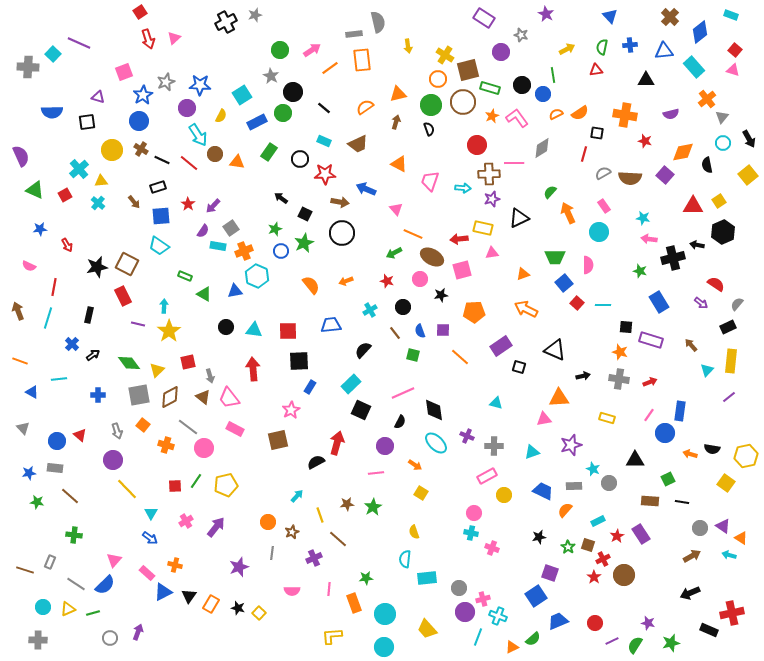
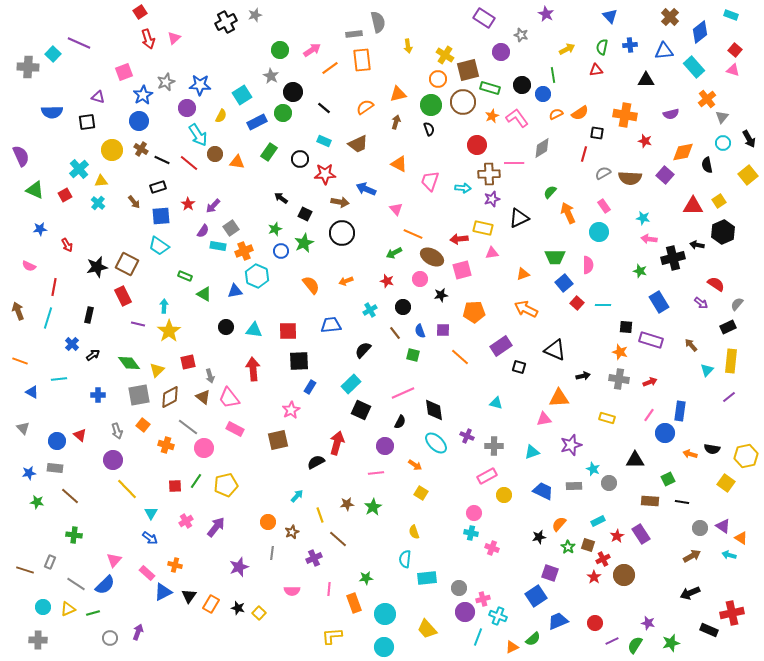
orange semicircle at (565, 510): moved 6 px left, 14 px down
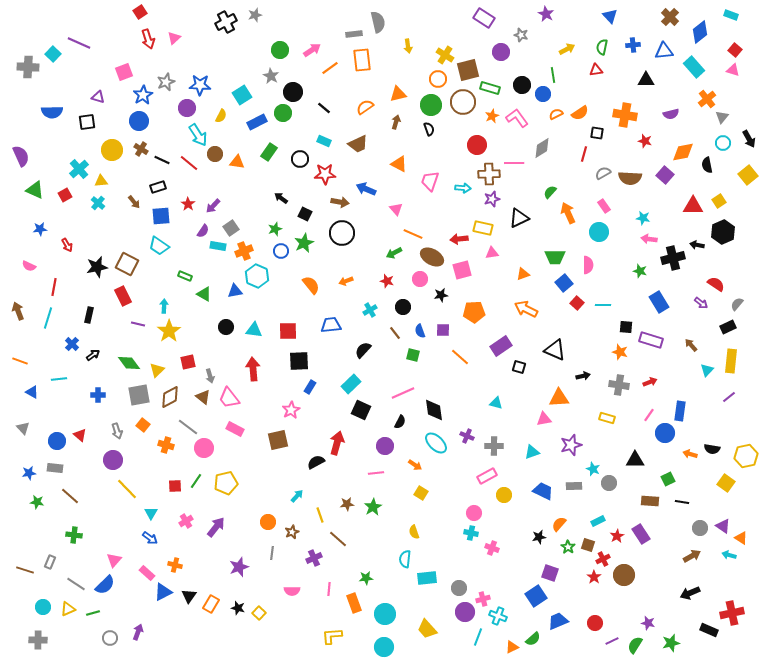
blue cross at (630, 45): moved 3 px right
gray cross at (619, 379): moved 6 px down
yellow pentagon at (226, 485): moved 2 px up
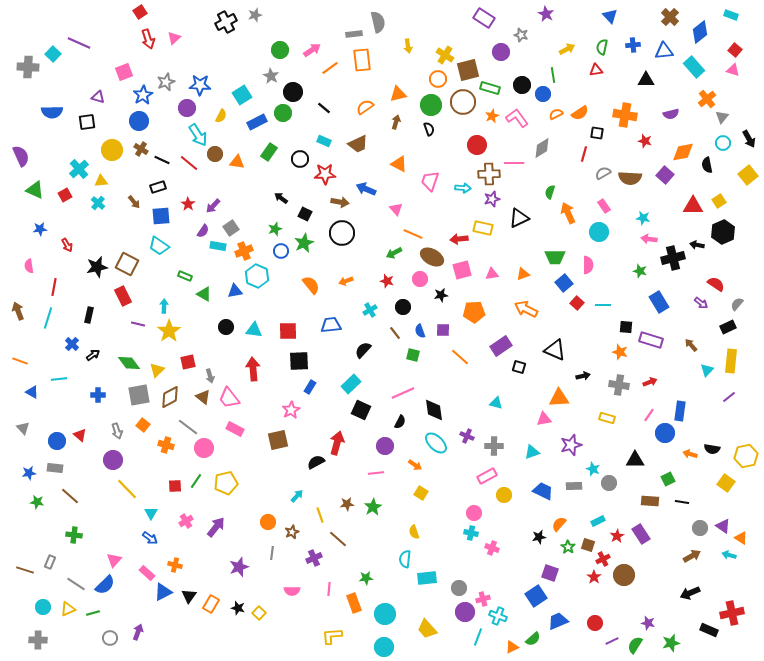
green semicircle at (550, 192): rotated 24 degrees counterclockwise
pink triangle at (492, 253): moved 21 px down
pink semicircle at (29, 266): rotated 56 degrees clockwise
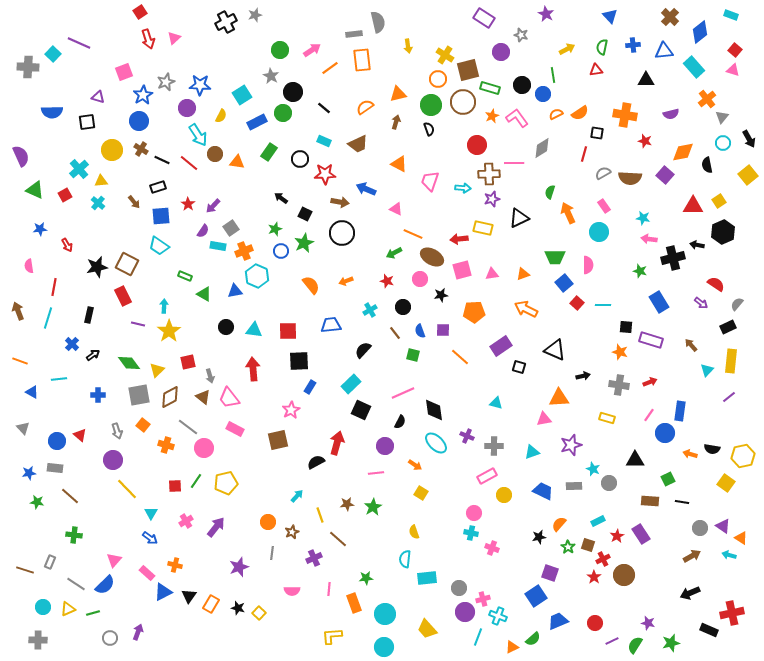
pink triangle at (396, 209): rotated 24 degrees counterclockwise
yellow hexagon at (746, 456): moved 3 px left
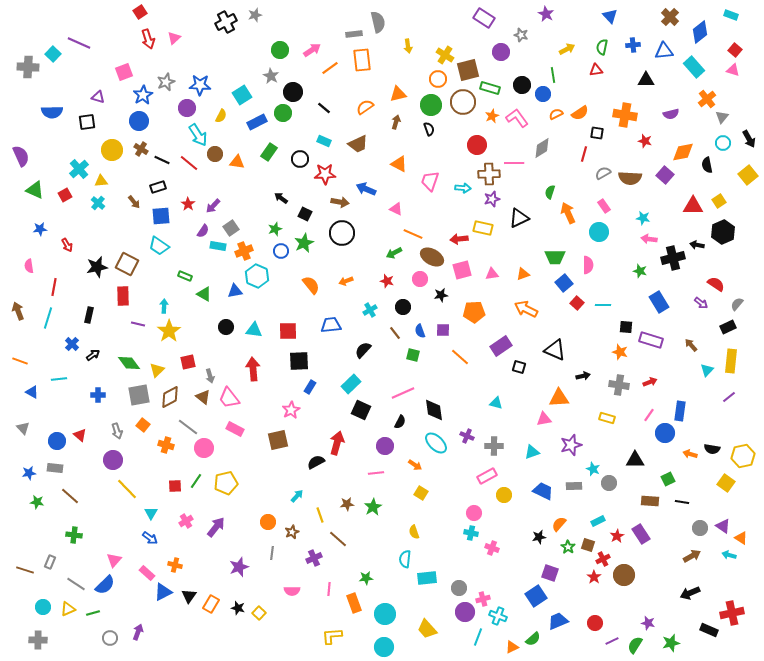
red rectangle at (123, 296): rotated 24 degrees clockwise
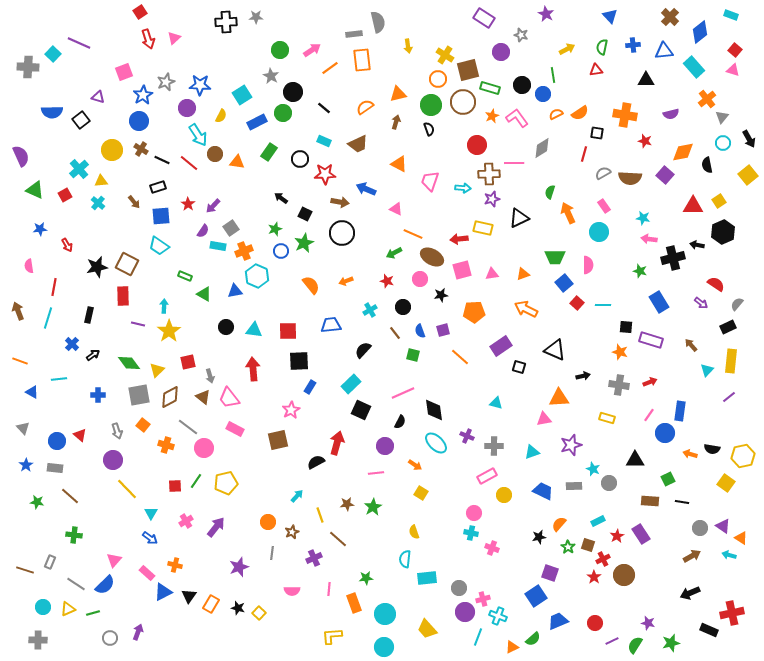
gray star at (255, 15): moved 1 px right, 2 px down; rotated 16 degrees clockwise
black cross at (226, 22): rotated 25 degrees clockwise
black square at (87, 122): moved 6 px left, 2 px up; rotated 30 degrees counterclockwise
purple square at (443, 330): rotated 16 degrees counterclockwise
blue star at (29, 473): moved 3 px left, 8 px up; rotated 24 degrees counterclockwise
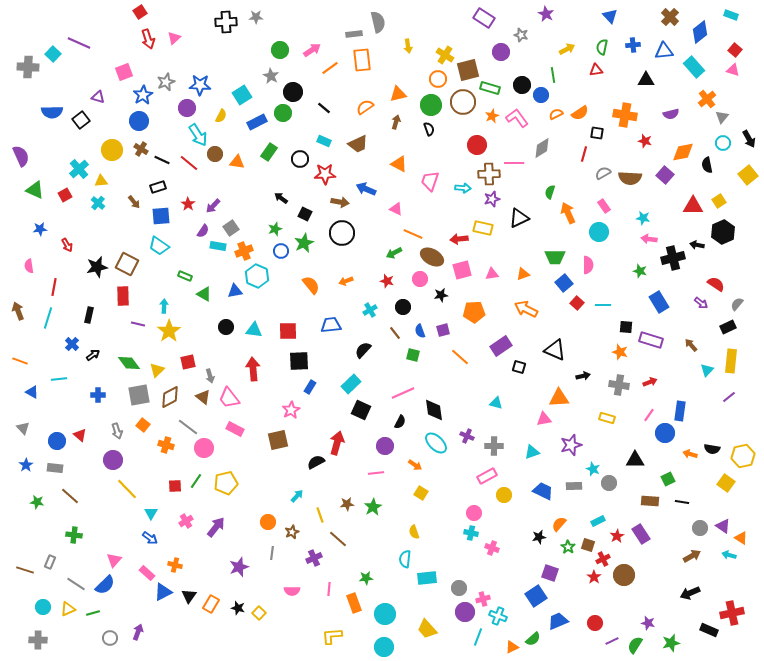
blue circle at (543, 94): moved 2 px left, 1 px down
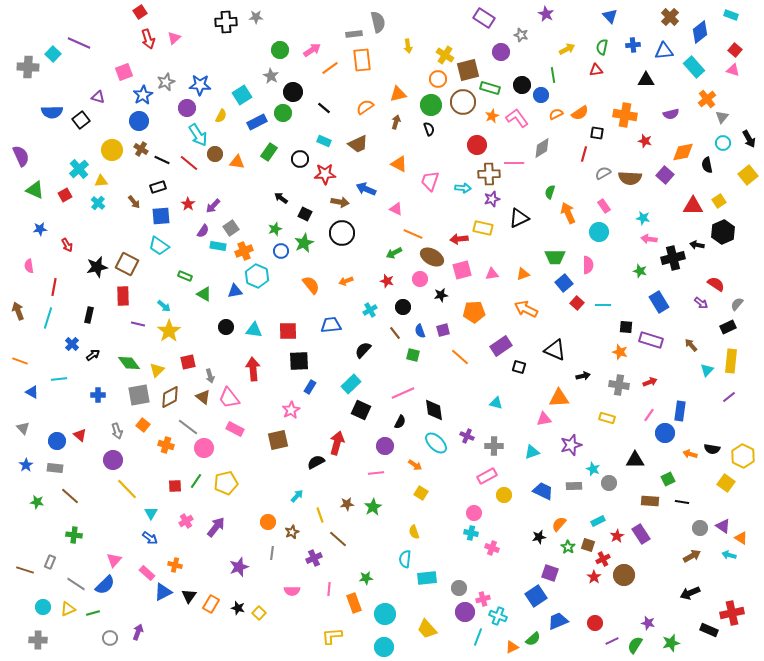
cyan arrow at (164, 306): rotated 128 degrees clockwise
yellow hexagon at (743, 456): rotated 20 degrees counterclockwise
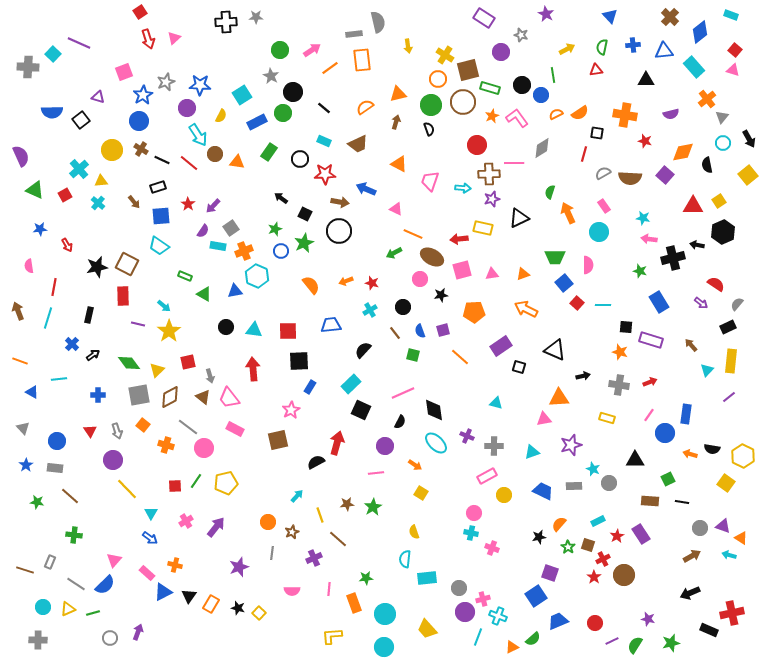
black circle at (342, 233): moved 3 px left, 2 px up
red star at (387, 281): moved 15 px left, 2 px down
blue rectangle at (680, 411): moved 6 px right, 3 px down
red triangle at (80, 435): moved 10 px right, 4 px up; rotated 16 degrees clockwise
purple triangle at (723, 526): rotated 14 degrees counterclockwise
purple star at (648, 623): moved 4 px up
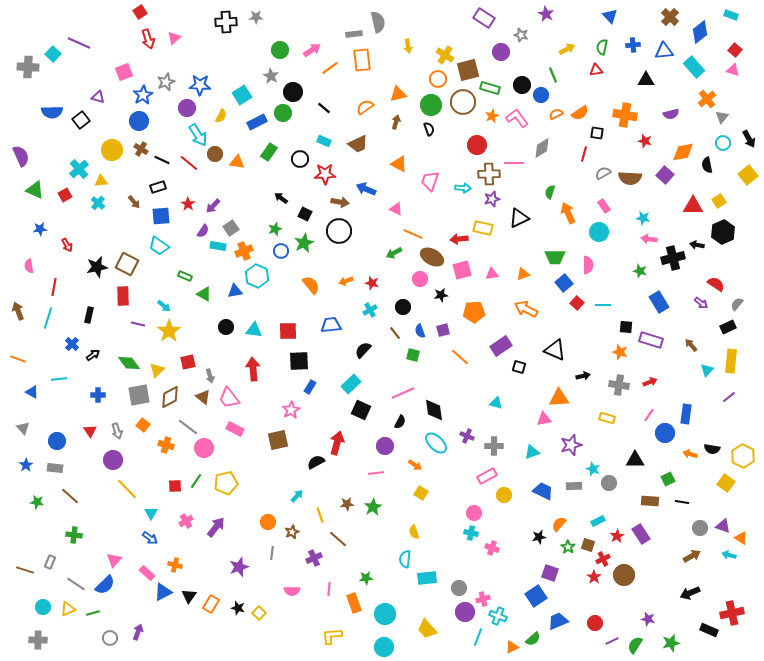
green line at (553, 75): rotated 14 degrees counterclockwise
orange line at (20, 361): moved 2 px left, 2 px up
